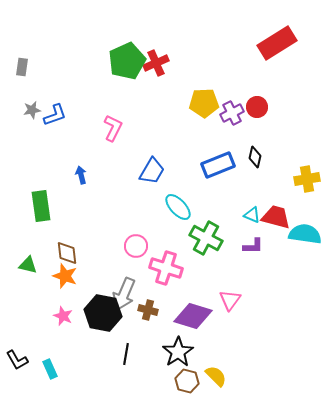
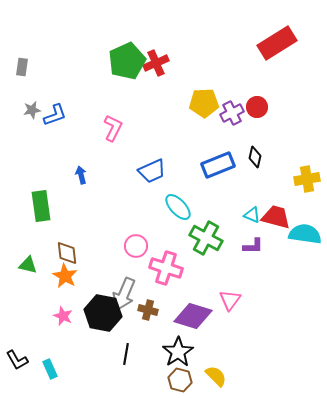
blue trapezoid: rotated 36 degrees clockwise
orange star: rotated 10 degrees clockwise
brown hexagon: moved 7 px left, 1 px up
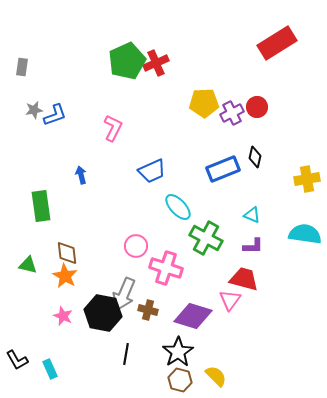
gray star: moved 2 px right
blue rectangle: moved 5 px right, 4 px down
red trapezoid: moved 32 px left, 62 px down
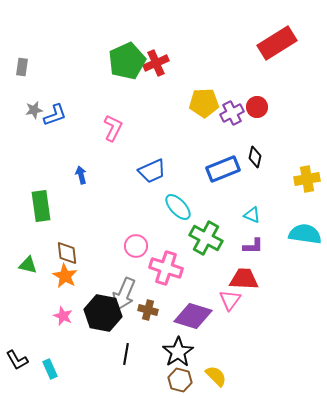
red trapezoid: rotated 12 degrees counterclockwise
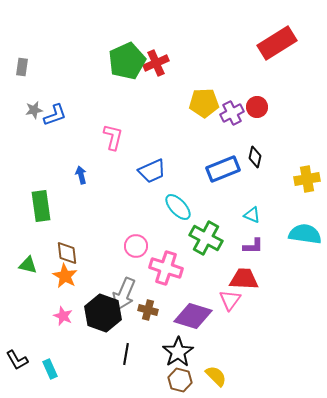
pink L-shape: moved 9 px down; rotated 12 degrees counterclockwise
black hexagon: rotated 9 degrees clockwise
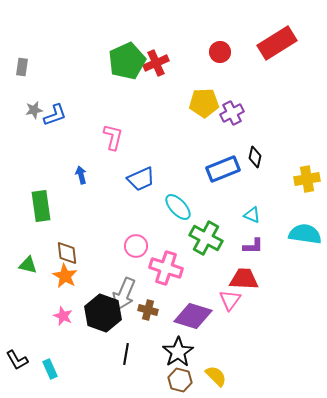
red circle: moved 37 px left, 55 px up
blue trapezoid: moved 11 px left, 8 px down
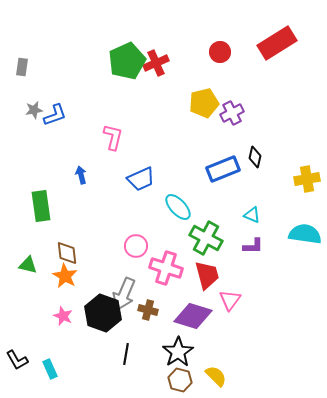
yellow pentagon: rotated 12 degrees counterclockwise
red trapezoid: moved 37 px left, 4 px up; rotated 72 degrees clockwise
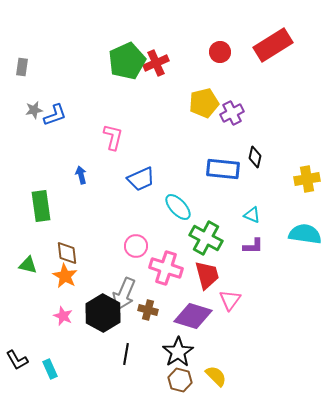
red rectangle: moved 4 px left, 2 px down
blue rectangle: rotated 28 degrees clockwise
black hexagon: rotated 9 degrees clockwise
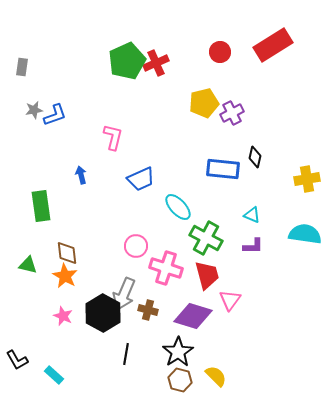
cyan rectangle: moved 4 px right, 6 px down; rotated 24 degrees counterclockwise
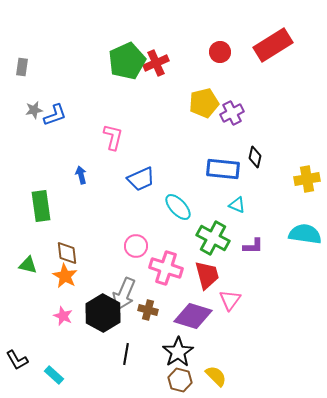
cyan triangle: moved 15 px left, 10 px up
green cross: moved 7 px right
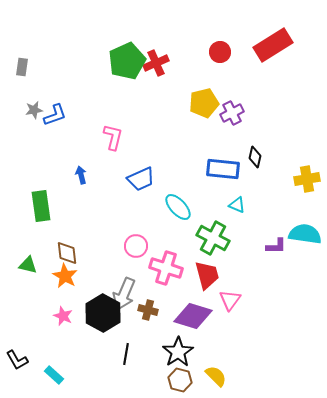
purple L-shape: moved 23 px right
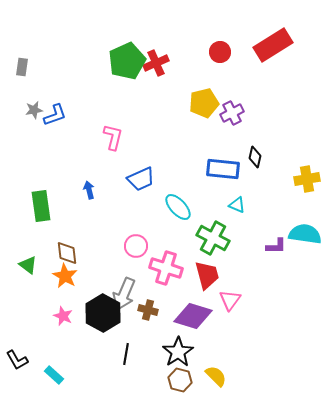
blue arrow: moved 8 px right, 15 px down
green triangle: rotated 24 degrees clockwise
